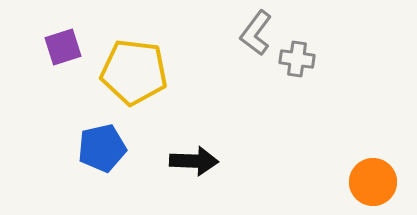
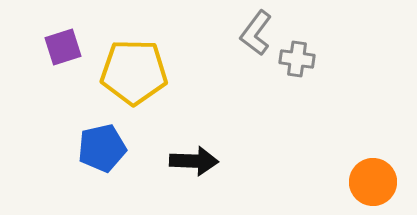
yellow pentagon: rotated 6 degrees counterclockwise
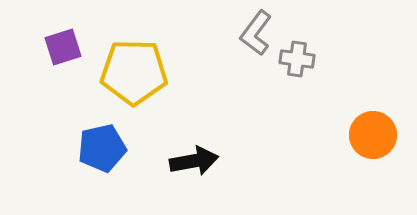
black arrow: rotated 12 degrees counterclockwise
orange circle: moved 47 px up
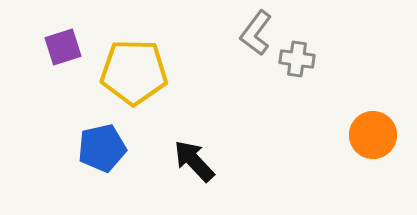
black arrow: rotated 123 degrees counterclockwise
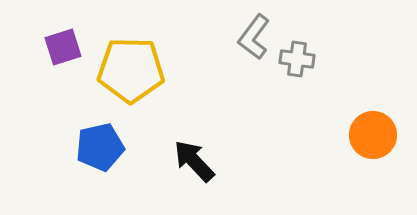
gray L-shape: moved 2 px left, 4 px down
yellow pentagon: moved 3 px left, 2 px up
blue pentagon: moved 2 px left, 1 px up
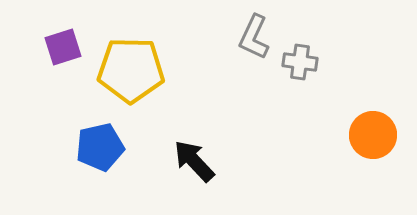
gray L-shape: rotated 12 degrees counterclockwise
gray cross: moved 3 px right, 3 px down
